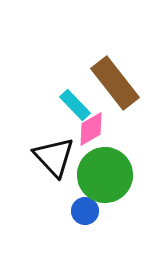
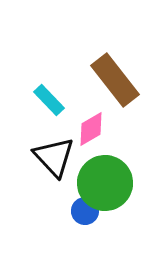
brown rectangle: moved 3 px up
cyan rectangle: moved 26 px left, 5 px up
green circle: moved 8 px down
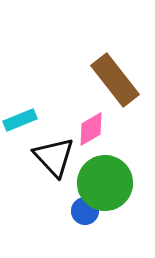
cyan rectangle: moved 29 px left, 20 px down; rotated 68 degrees counterclockwise
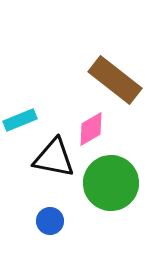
brown rectangle: rotated 14 degrees counterclockwise
black triangle: moved 1 px down; rotated 36 degrees counterclockwise
green circle: moved 6 px right
blue circle: moved 35 px left, 10 px down
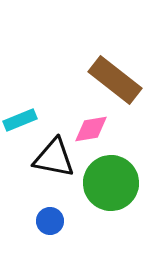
pink diamond: rotated 21 degrees clockwise
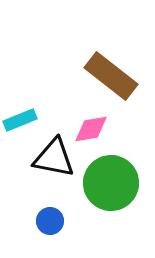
brown rectangle: moved 4 px left, 4 px up
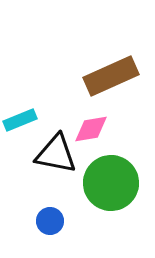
brown rectangle: rotated 62 degrees counterclockwise
black triangle: moved 2 px right, 4 px up
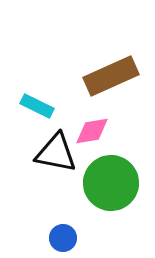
cyan rectangle: moved 17 px right, 14 px up; rotated 48 degrees clockwise
pink diamond: moved 1 px right, 2 px down
black triangle: moved 1 px up
blue circle: moved 13 px right, 17 px down
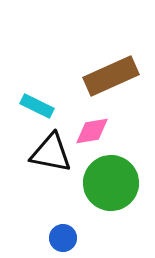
black triangle: moved 5 px left
